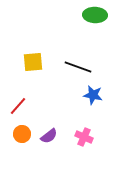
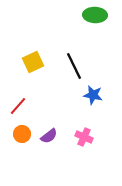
yellow square: rotated 20 degrees counterclockwise
black line: moved 4 px left, 1 px up; rotated 44 degrees clockwise
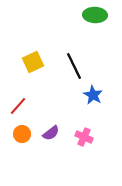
blue star: rotated 18 degrees clockwise
purple semicircle: moved 2 px right, 3 px up
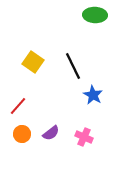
yellow square: rotated 30 degrees counterclockwise
black line: moved 1 px left
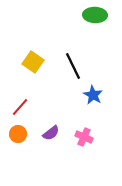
red line: moved 2 px right, 1 px down
orange circle: moved 4 px left
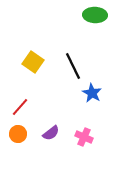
blue star: moved 1 px left, 2 px up
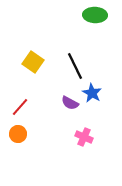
black line: moved 2 px right
purple semicircle: moved 19 px right, 30 px up; rotated 66 degrees clockwise
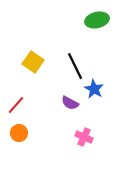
green ellipse: moved 2 px right, 5 px down; rotated 15 degrees counterclockwise
blue star: moved 2 px right, 4 px up
red line: moved 4 px left, 2 px up
orange circle: moved 1 px right, 1 px up
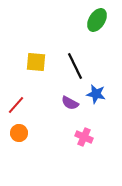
green ellipse: rotated 45 degrees counterclockwise
yellow square: moved 3 px right; rotated 30 degrees counterclockwise
blue star: moved 2 px right, 5 px down; rotated 18 degrees counterclockwise
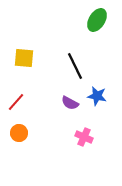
yellow square: moved 12 px left, 4 px up
blue star: moved 1 px right, 2 px down
red line: moved 3 px up
